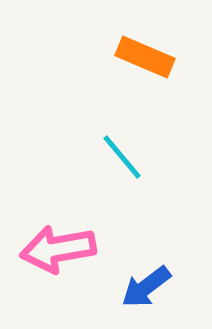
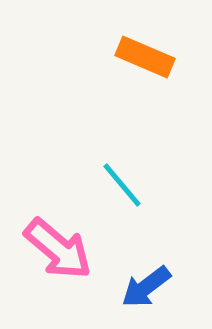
cyan line: moved 28 px down
pink arrow: rotated 130 degrees counterclockwise
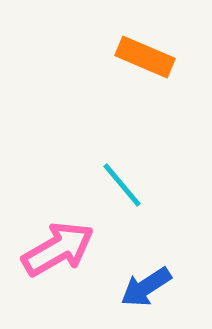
pink arrow: rotated 70 degrees counterclockwise
blue arrow: rotated 4 degrees clockwise
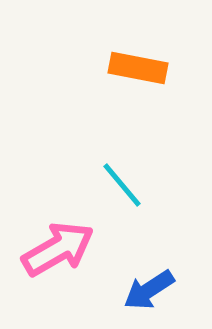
orange rectangle: moved 7 px left, 11 px down; rotated 12 degrees counterclockwise
blue arrow: moved 3 px right, 3 px down
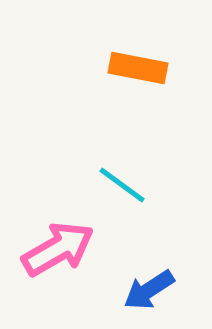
cyan line: rotated 14 degrees counterclockwise
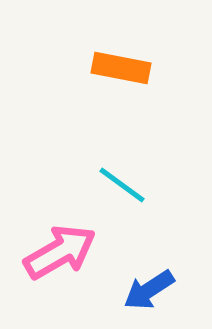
orange rectangle: moved 17 px left
pink arrow: moved 2 px right, 3 px down
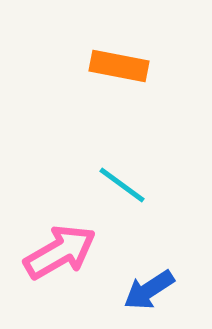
orange rectangle: moved 2 px left, 2 px up
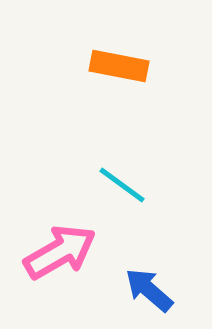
blue arrow: rotated 74 degrees clockwise
